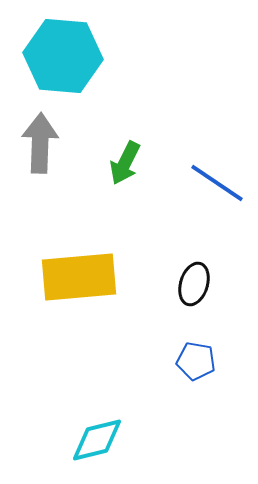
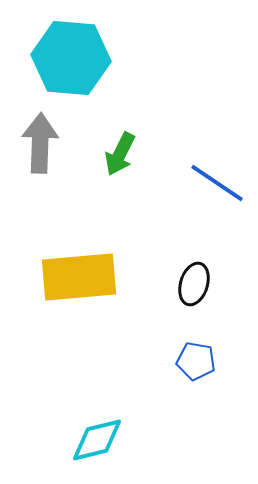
cyan hexagon: moved 8 px right, 2 px down
green arrow: moved 5 px left, 9 px up
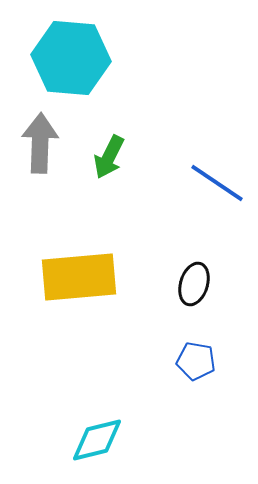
green arrow: moved 11 px left, 3 px down
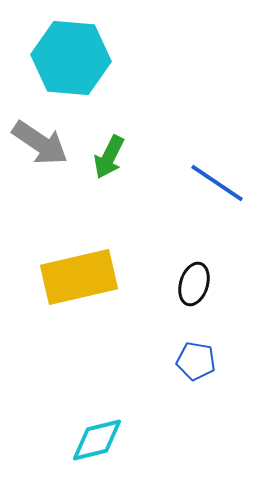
gray arrow: rotated 122 degrees clockwise
yellow rectangle: rotated 8 degrees counterclockwise
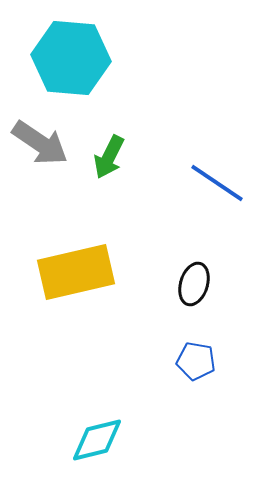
yellow rectangle: moved 3 px left, 5 px up
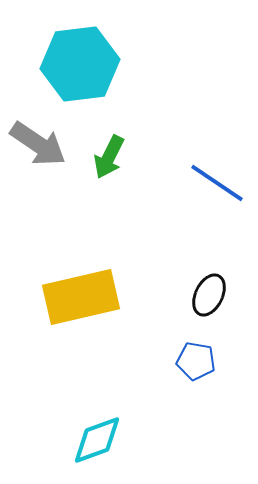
cyan hexagon: moved 9 px right, 6 px down; rotated 12 degrees counterclockwise
gray arrow: moved 2 px left, 1 px down
yellow rectangle: moved 5 px right, 25 px down
black ellipse: moved 15 px right, 11 px down; rotated 9 degrees clockwise
cyan diamond: rotated 6 degrees counterclockwise
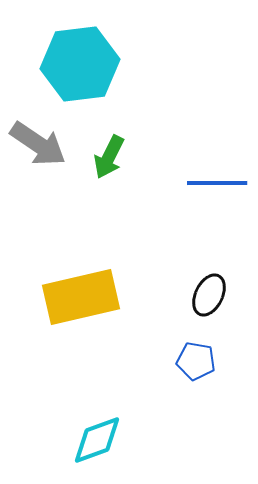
blue line: rotated 34 degrees counterclockwise
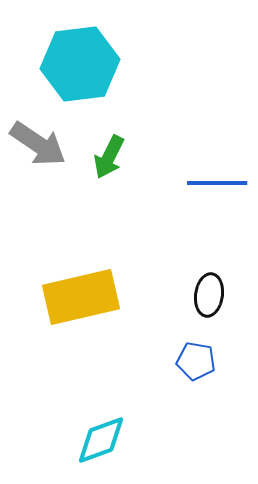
black ellipse: rotated 18 degrees counterclockwise
cyan diamond: moved 4 px right
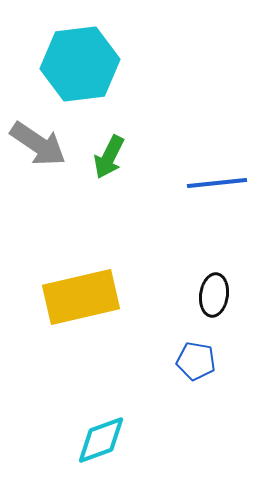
blue line: rotated 6 degrees counterclockwise
black ellipse: moved 5 px right
